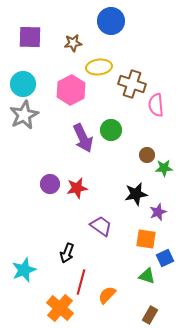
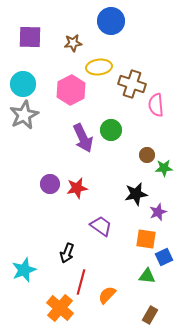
blue square: moved 1 px left, 1 px up
green triangle: rotated 12 degrees counterclockwise
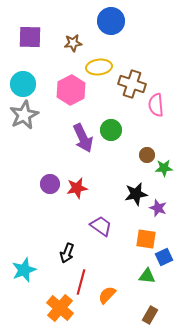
purple star: moved 4 px up; rotated 30 degrees counterclockwise
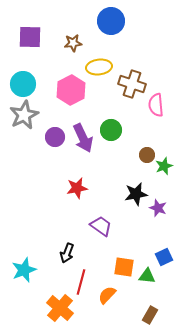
green star: moved 2 px up; rotated 18 degrees counterclockwise
purple circle: moved 5 px right, 47 px up
orange square: moved 22 px left, 28 px down
